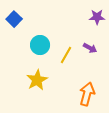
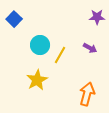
yellow line: moved 6 px left
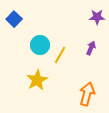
purple arrow: moved 1 px right; rotated 96 degrees counterclockwise
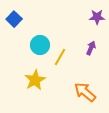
yellow line: moved 2 px down
yellow star: moved 2 px left
orange arrow: moved 2 px left, 2 px up; rotated 65 degrees counterclockwise
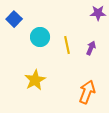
purple star: moved 1 px right, 4 px up
cyan circle: moved 8 px up
yellow line: moved 7 px right, 12 px up; rotated 42 degrees counterclockwise
orange arrow: moved 2 px right; rotated 70 degrees clockwise
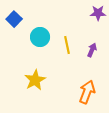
purple arrow: moved 1 px right, 2 px down
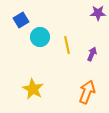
blue square: moved 7 px right, 1 px down; rotated 14 degrees clockwise
purple arrow: moved 4 px down
yellow star: moved 2 px left, 9 px down; rotated 15 degrees counterclockwise
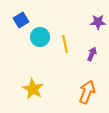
purple star: moved 9 px down
yellow line: moved 2 px left, 1 px up
